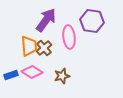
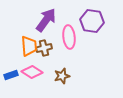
brown cross: rotated 28 degrees clockwise
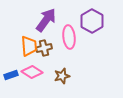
purple hexagon: rotated 20 degrees clockwise
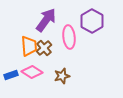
brown cross: rotated 28 degrees counterclockwise
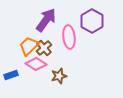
orange trapezoid: rotated 130 degrees counterclockwise
pink diamond: moved 4 px right, 8 px up
brown star: moved 3 px left
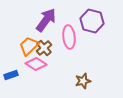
purple hexagon: rotated 15 degrees counterclockwise
brown star: moved 24 px right, 5 px down
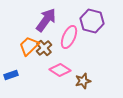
pink ellipse: rotated 30 degrees clockwise
pink diamond: moved 24 px right, 6 px down
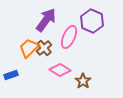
purple hexagon: rotated 10 degrees clockwise
orange trapezoid: moved 2 px down
brown star: rotated 21 degrees counterclockwise
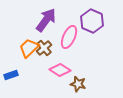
brown star: moved 5 px left, 3 px down; rotated 21 degrees counterclockwise
